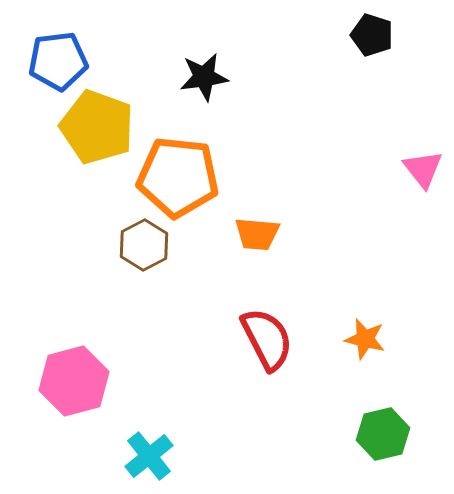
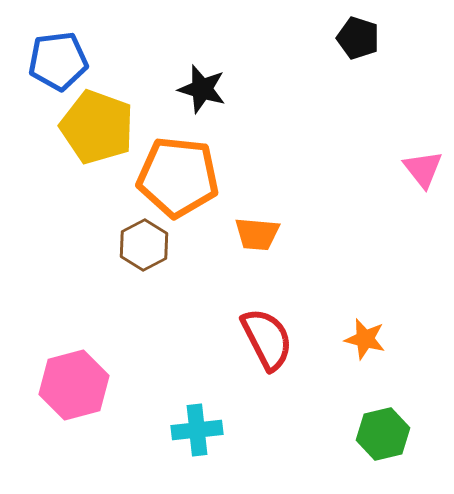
black pentagon: moved 14 px left, 3 px down
black star: moved 2 px left, 12 px down; rotated 24 degrees clockwise
pink hexagon: moved 4 px down
cyan cross: moved 48 px right, 26 px up; rotated 33 degrees clockwise
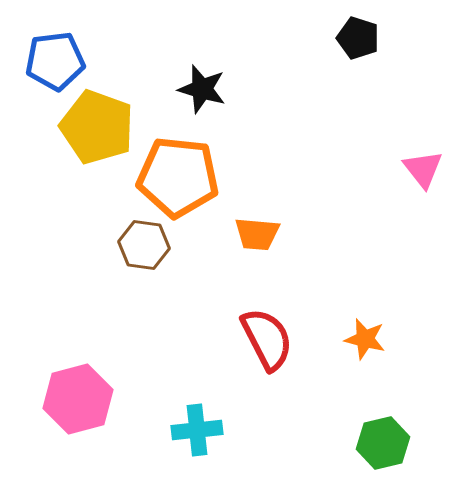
blue pentagon: moved 3 px left
brown hexagon: rotated 24 degrees counterclockwise
pink hexagon: moved 4 px right, 14 px down
green hexagon: moved 9 px down
